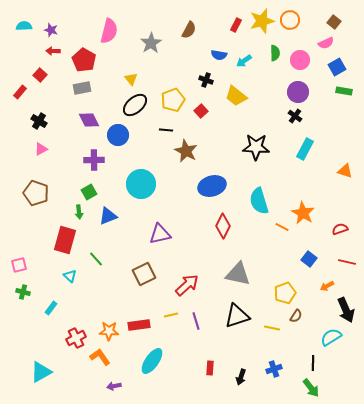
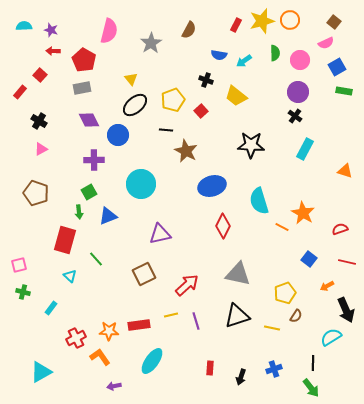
black star at (256, 147): moved 5 px left, 2 px up
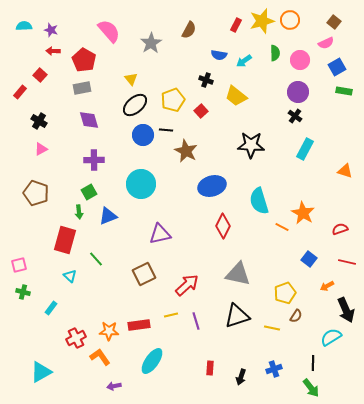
pink semicircle at (109, 31): rotated 55 degrees counterclockwise
purple diamond at (89, 120): rotated 10 degrees clockwise
blue circle at (118, 135): moved 25 px right
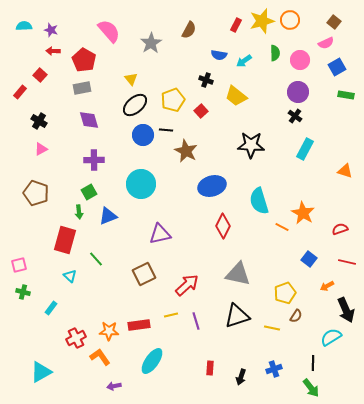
green rectangle at (344, 91): moved 2 px right, 4 px down
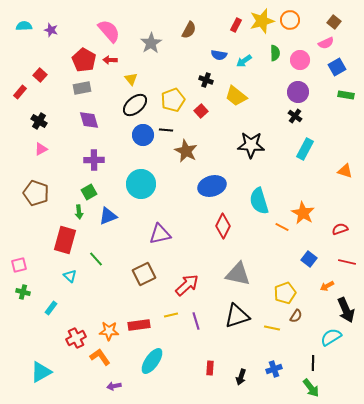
red arrow at (53, 51): moved 57 px right, 9 px down
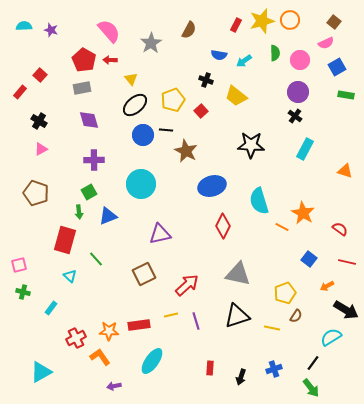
red semicircle at (340, 229): rotated 56 degrees clockwise
black arrow at (346, 310): rotated 35 degrees counterclockwise
black line at (313, 363): rotated 35 degrees clockwise
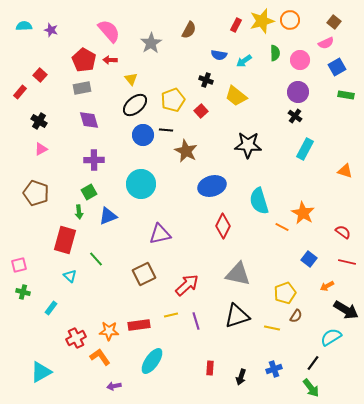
black star at (251, 145): moved 3 px left
red semicircle at (340, 229): moved 3 px right, 3 px down
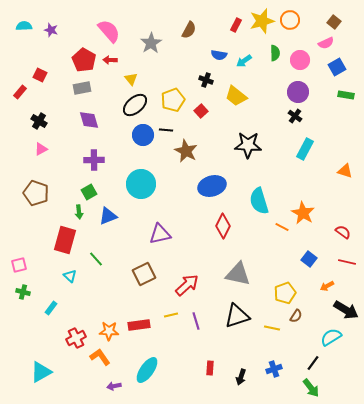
red square at (40, 75): rotated 16 degrees counterclockwise
cyan ellipse at (152, 361): moved 5 px left, 9 px down
